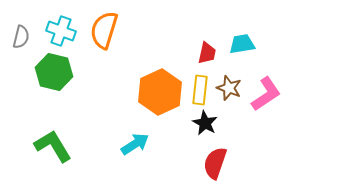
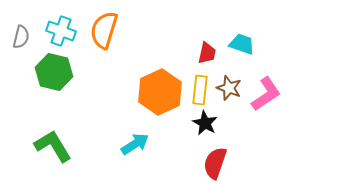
cyan trapezoid: rotated 28 degrees clockwise
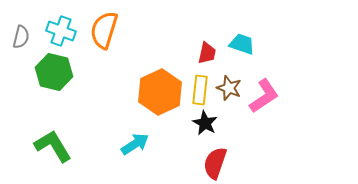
pink L-shape: moved 2 px left, 2 px down
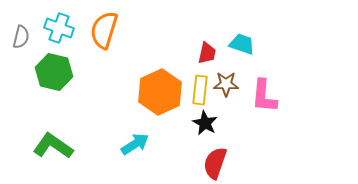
cyan cross: moved 2 px left, 3 px up
brown star: moved 3 px left, 4 px up; rotated 20 degrees counterclockwise
pink L-shape: rotated 129 degrees clockwise
green L-shape: rotated 24 degrees counterclockwise
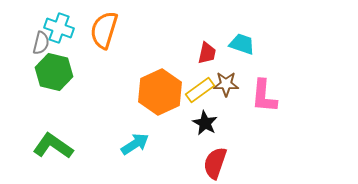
gray semicircle: moved 20 px right, 6 px down
yellow rectangle: rotated 48 degrees clockwise
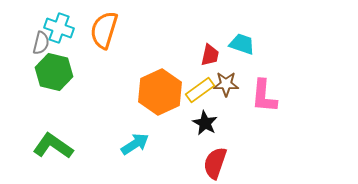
red trapezoid: moved 3 px right, 2 px down
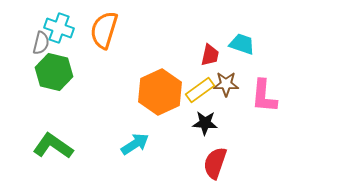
black star: rotated 25 degrees counterclockwise
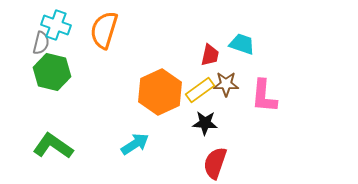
cyan cross: moved 3 px left, 3 px up
green hexagon: moved 2 px left
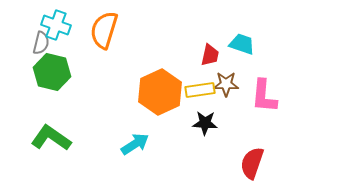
yellow rectangle: rotated 28 degrees clockwise
green L-shape: moved 2 px left, 8 px up
red semicircle: moved 37 px right
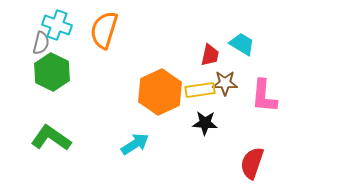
cyan cross: moved 1 px right
cyan trapezoid: rotated 12 degrees clockwise
green hexagon: rotated 12 degrees clockwise
brown star: moved 1 px left, 1 px up
